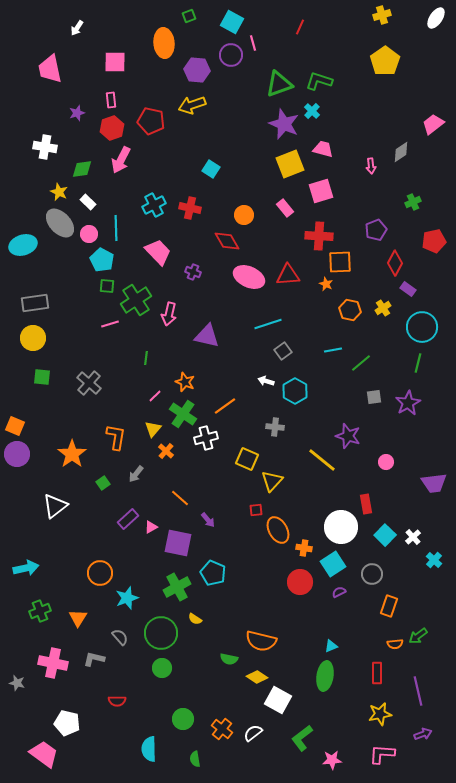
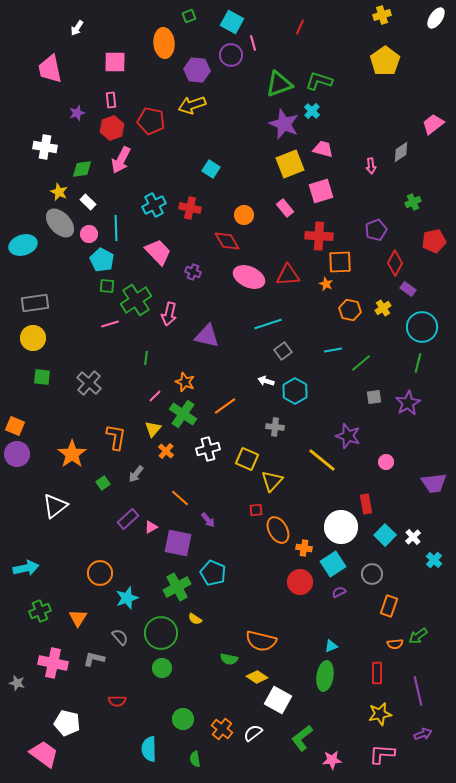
white cross at (206, 438): moved 2 px right, 11 px down
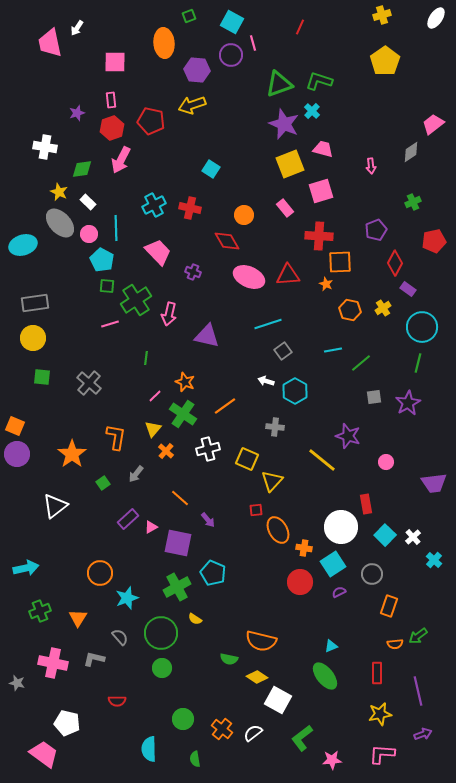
pink trapezoid at (50, 69): moved 26 px up
gray diamond at (401, 152): moved 10 px right
green ellipse at (325, 676): rotated 48 degrees counterclockwise
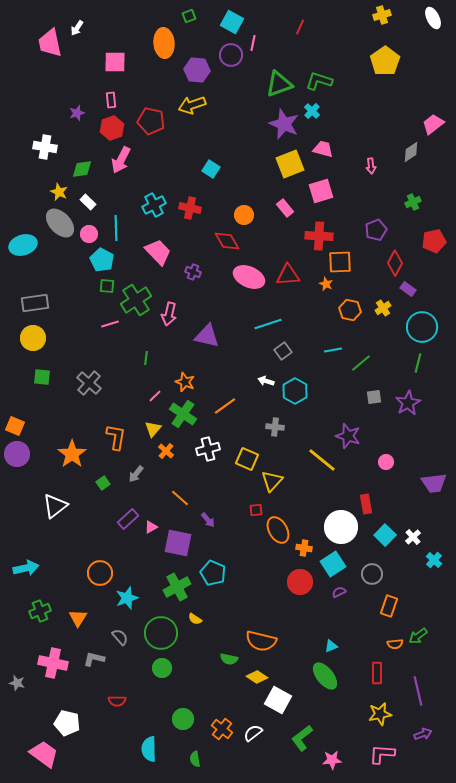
white ellipse at (436, 18): moved 3 px left; rotated 60 degrees counterclockwise
pink line at (253, 43): rotated 28 degrees clockwise
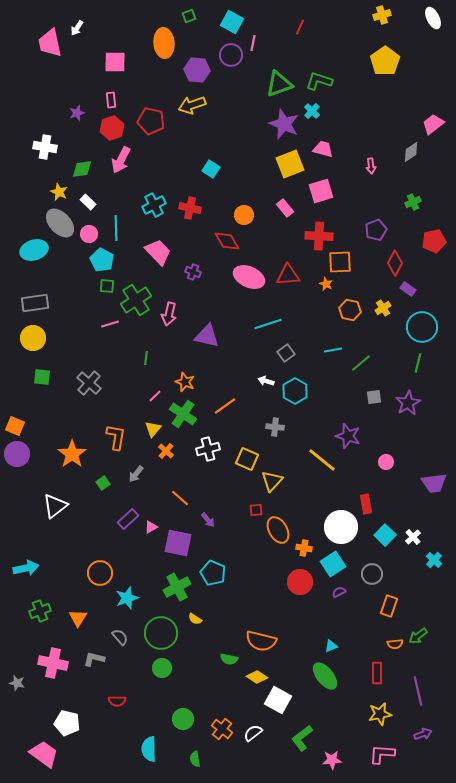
cyan ellipse at (23, 245): moved 11 px right, 5 px down
gray square at (283, 351): moved 3 px right, 2 px down
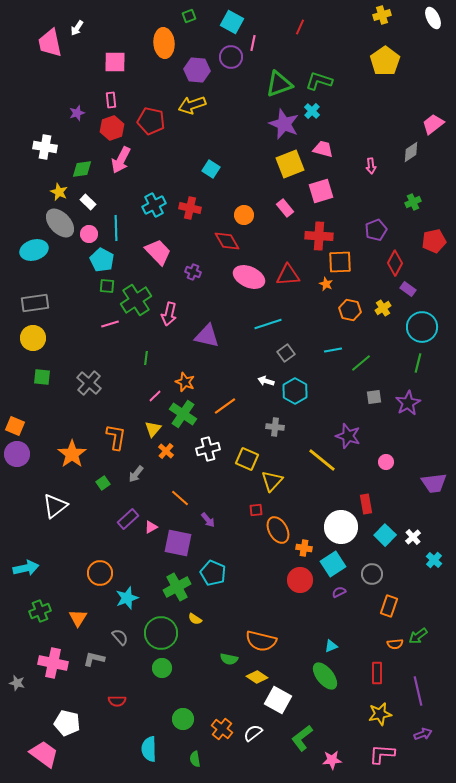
purple circle at (231, 55): moved 2 px down
red circle at (300, 582): moved 2 px up
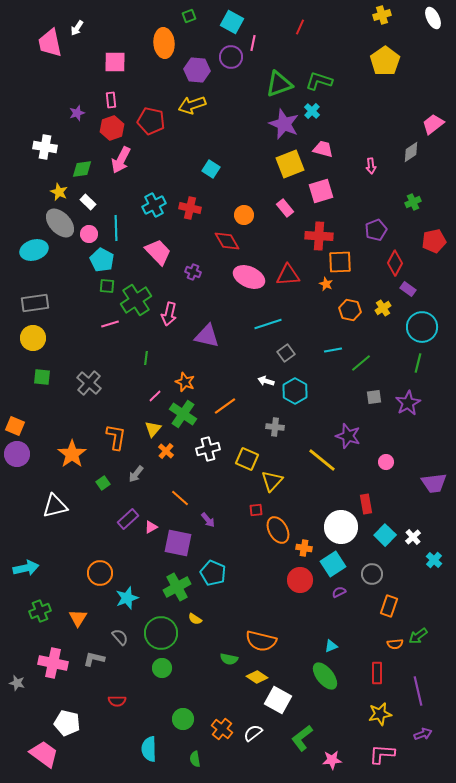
white triangle at (55, 506): rotated 24 degrees clockwise
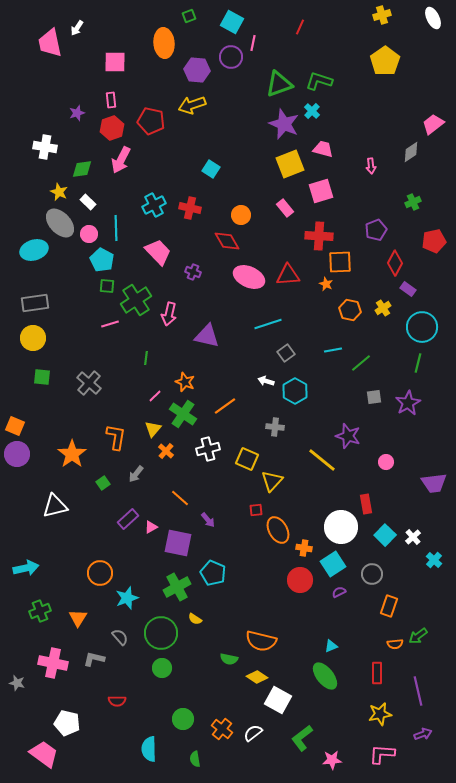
orange circle at (244, 215): moved 3 px left
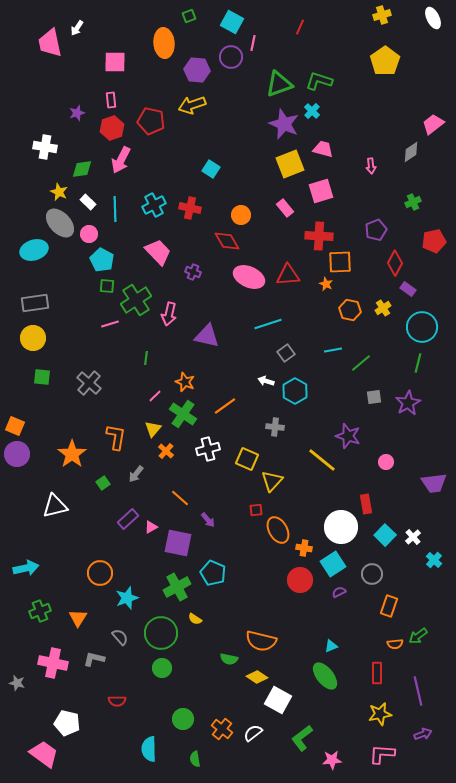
cyan line at (116, 228): moved 1 px left, 19 px up
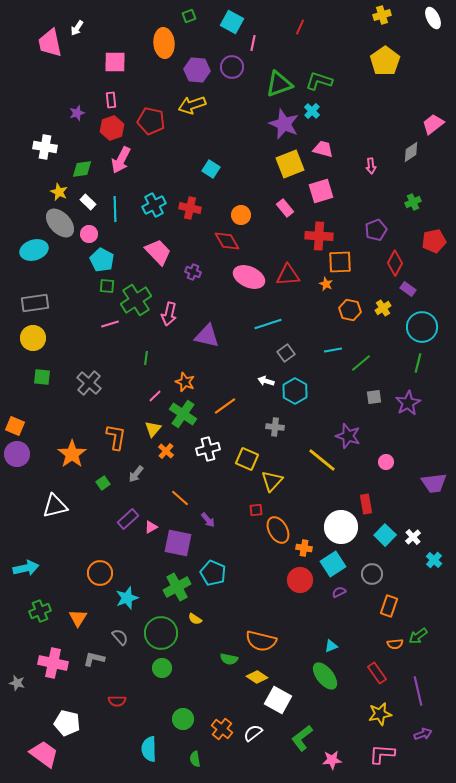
purple circle at (231, 57): moved 1 px right, 10 px down
red rectangle at (377, 673): rotated 35 degrees counterclockwise
